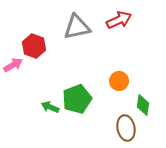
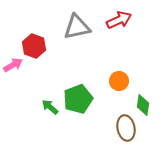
green pentagon: moved 1 px right
green arrow: rotated 18 degrees clockwise
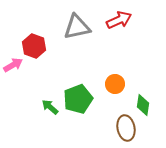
orange circle: moved 4 px left, 3 px down
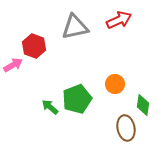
gray triangle: moved 2 px left
green pentagon: moved 1 px left
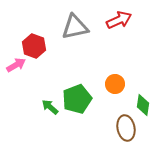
pink arrow: moved 3 px right
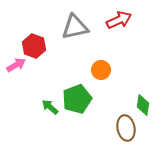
orange circle: moved 14 px left, 14 px up
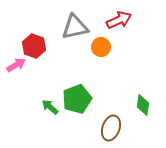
orange circle: moved 23 px up
brown ellipse: moved 15 px left; rotated 30 degrees clockwise
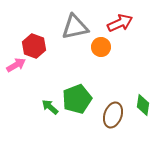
red arrow: moved 1 px right, 3 px down
brown ellipse: moved 2 px right, 13 px up
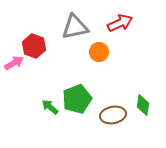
orange circle: moved 2 px left, 5 px down
pink arrow: moved 2 px left, 2 px up
brown ellipse: rotated 60 degrees clockwise
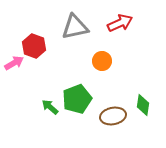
orange circle: moved 3 px right, 9 px down
brown ellipse: moved 1 px down
